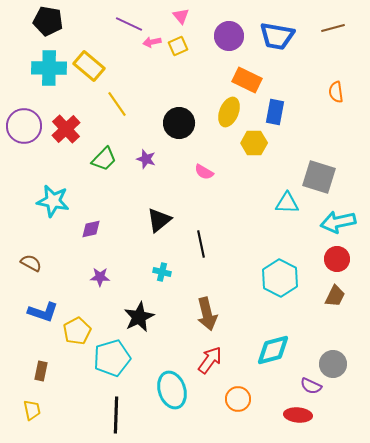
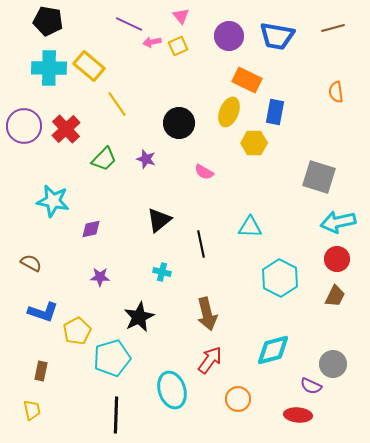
cyan triangle at (287, 203): moved 37 px left, 24 px down
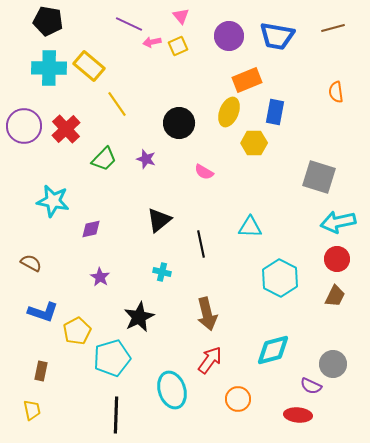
orange rectangle at (247, 80): rotated 48 degrees counterclockwise
purple star at (100, 277): rotated 30 degrees clockwise
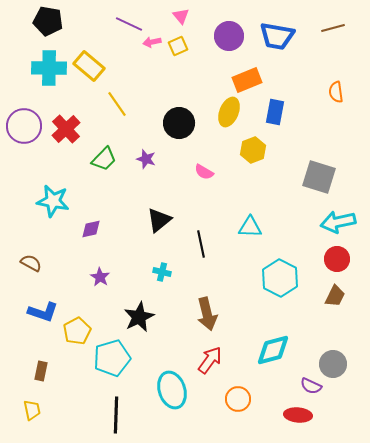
yellow hexagon at (254, 143): moved 1 px left, 7 px down; rotated 20 degrees counterclockwise
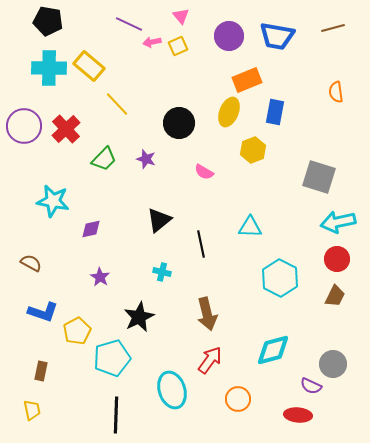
yellow line at (117, 104): rotated 8 degrees counterclockwise
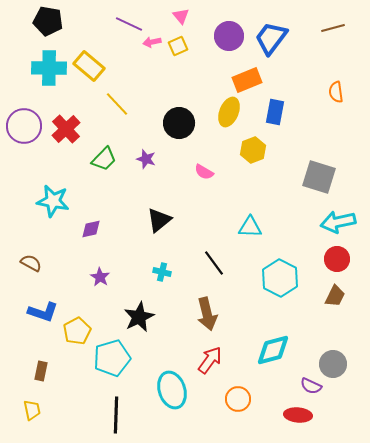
blue trapezoid at (277, 36): moved 6 px left, 2 px down; rotated 117 degrees clockwise
black line at (201, 244): moved 13 px right, 19 px down; rotated 24 degrees counterclockwise
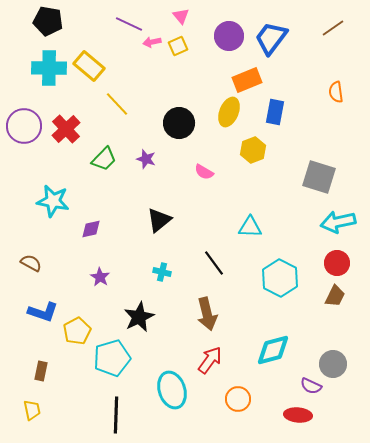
brown line at (333, 28): rotated 20 degrees counterclockwise
red circle at (337, 259): moved 4 px down
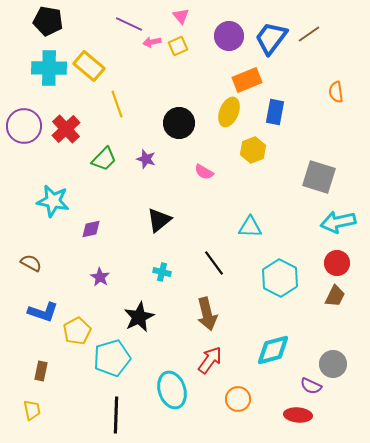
brown line at (333, 28): moved 24 px left, 6 px down
yellow line at (117, 104): rotated 24 degrees clockwise
